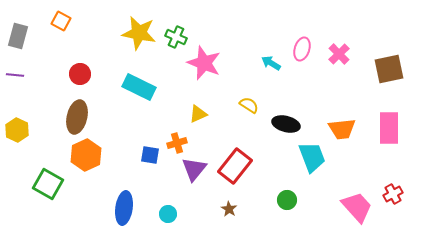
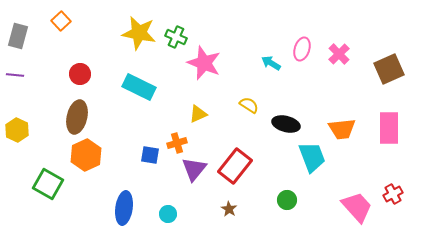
orange square: rotated 18 degrees clockwise
brown square: rotated 12 degrees counterclockwise
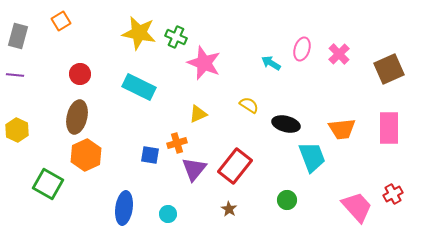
orange square: rotated 12 degrees clockwise
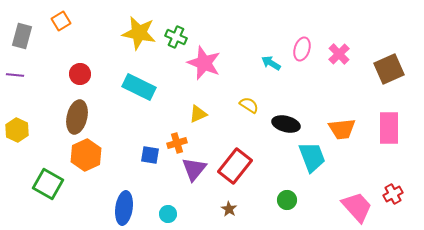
gray rectangle: moved 4 px right
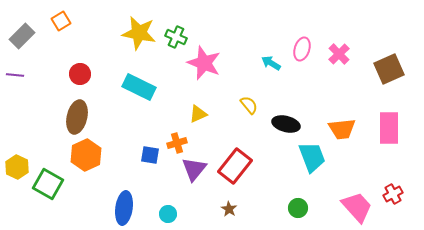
gray rectangle: rotated 30 degrees clockwise
yellow semicircle: rotated 18 degrees clockwise
yellow hexagon: moved 37 px down
green circle: moved 11 px right, 8 px down
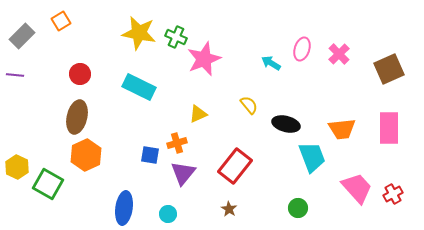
pink star: moved 4 px up; rotated 28 degrees clockwise
purple triangle: moved 11 px left, 4 px down
pink trapezoid: moved 19 px up
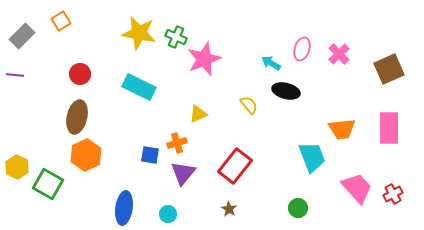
black ellipse: moved 33 px up
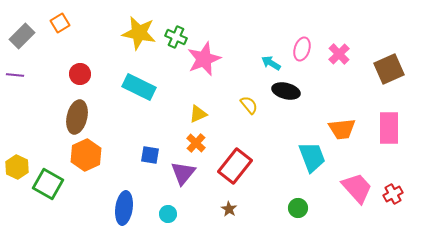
orange square: moved 1 px left, 2 px down
orange cross: moved 19 px right; rotated 30 degrees counterclockwise
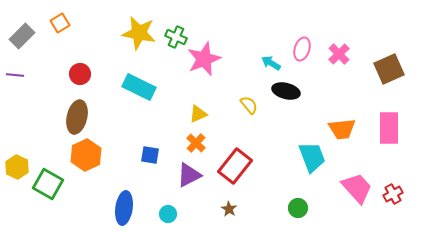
purple triangle: moved 6 px right, 2 px down; rotated 24 degrees clockwise
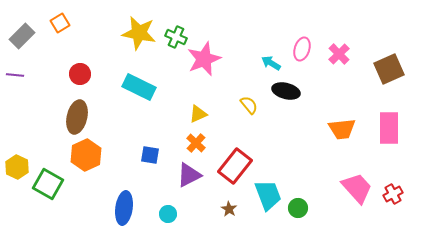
cyan trapezoid: moved 44 px left, 38 px down
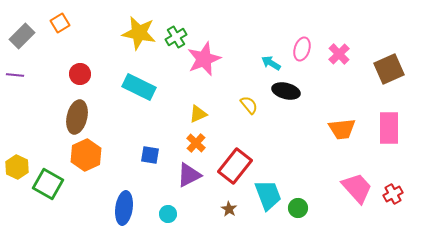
green cross: rotated 35 degrees clockwise
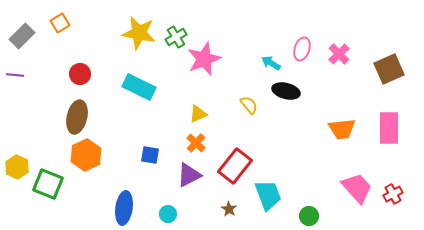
green square: rotated 8 degrees counterclockwise
green circle: moved 11 px right, 8 px down
